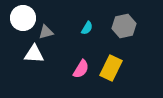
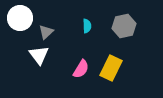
white circle: moved 3 px left
cyan semicircle: moved 2 px up; rotated 32 degrees counterclockwise
gray triangle: rotated 28 degrees counterclockwise
white triangle: moved 5 px right, 1 px down; rotated 50 degrees clockwise
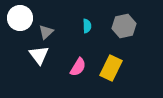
pink semicircle: moved 3 px left, 2 px up
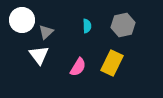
white circle: moved 2 px right, 2 px down
gray hexagon: moved 1 px left, 1 px up
yellow rectangle: moved 1 px right, 5 px up
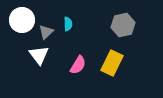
cyan semicircle: moved 19 px left, 2 px up
pink semicircle: moved 2 px up
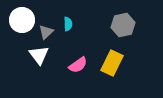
pink semicircle: rotated 24 degrees clockwise
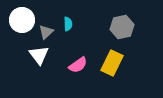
gray hexagon: moved 1 px left, 2 px down
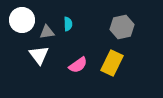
gray triangle: moved 1 px right; rotated 35 degrees clockwise
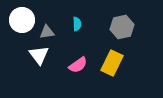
cyan semicircle: moved 9 px right
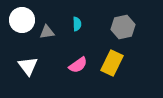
gray hexagon: moved 1 px right
white triangle: moved 11 px left, 11 px down
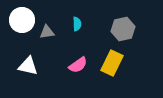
gray hexagon: moved 2 px down
white triangle: rotated 40 degrees counterclockwise
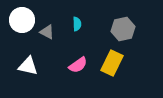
gray triangle: rotated 35 degrees clockwise
